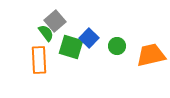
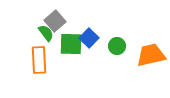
green square: moved 3 px up; rotated 15 degrees counterclockwise
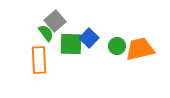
orange trapezoid: moved 11 px left, 6 px up
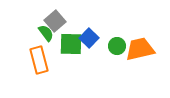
orange rectangle: rotated 12 degrees counterclockwise
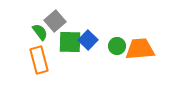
green semicircle: moved 6 px left, 1 px up
blue square: moved 1 px left, 2 px down
green square: moved 1 px left, 2 px up
orange trapezoid: rotated 8 degrees clockwise
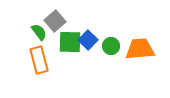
green semicircle: moved 1 px left
green circle: moved 6 px left
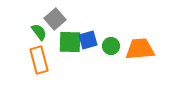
gray square: moved 2 px up
blue square: rotated 30 degrees clockwise
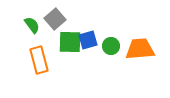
green semicircle: moved 7 px left, 7 px up
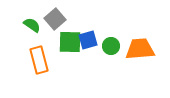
green semicircle: rotated 18 degrees counterclockwise
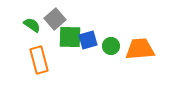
green square: moved 5 px up
